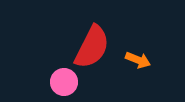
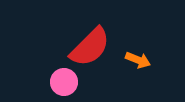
red semicircle: moved 2 px left; rotated 18 degrees clockwise
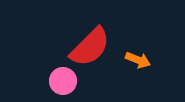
pink circle: moved 1 px left, 1 px up
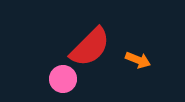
pink circle: moved 2 px up
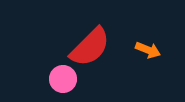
orange arrow: moved 10 px right, 10 px up
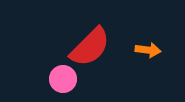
orange arrow: rotated 15 degrees counterclockwise
